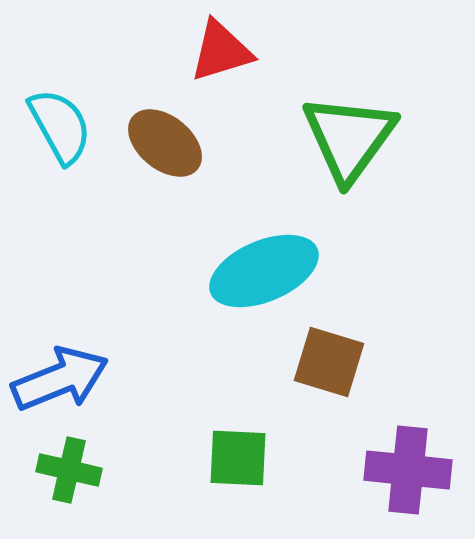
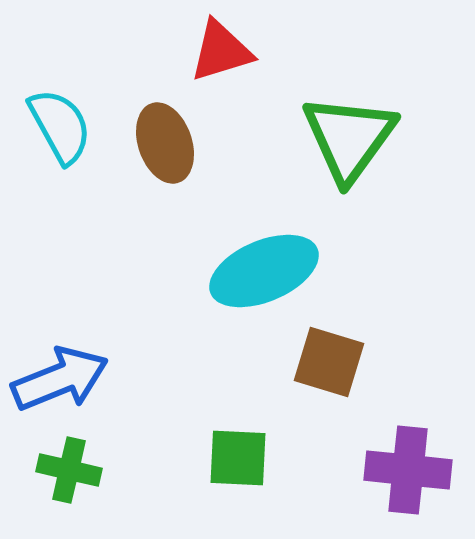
brown ellipse: rotated 32 degrees clockwise
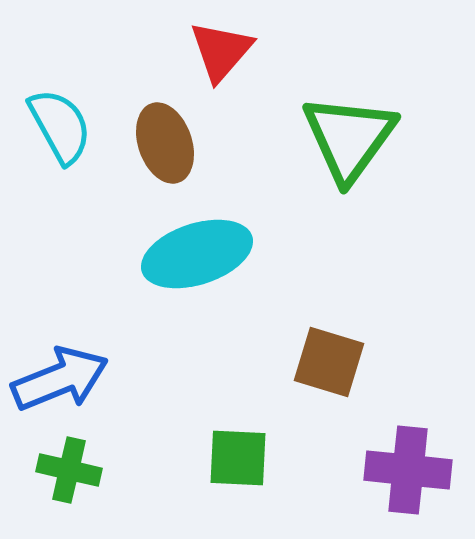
red triangle: rotated 32 degrees counterclockwise
cyan ellipse: moved 67 px left, 17 px up; rotated 5 degrees clockwise
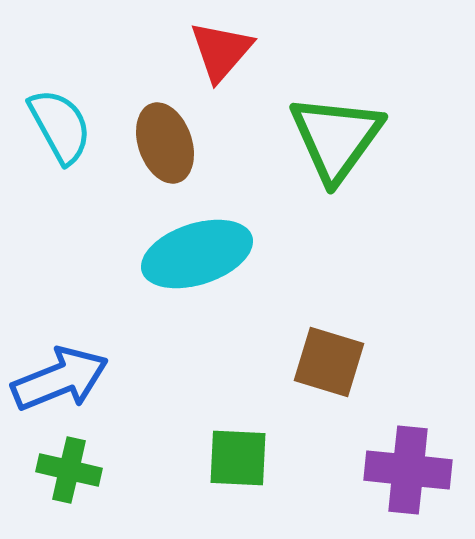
green triangle: moved 13 px left
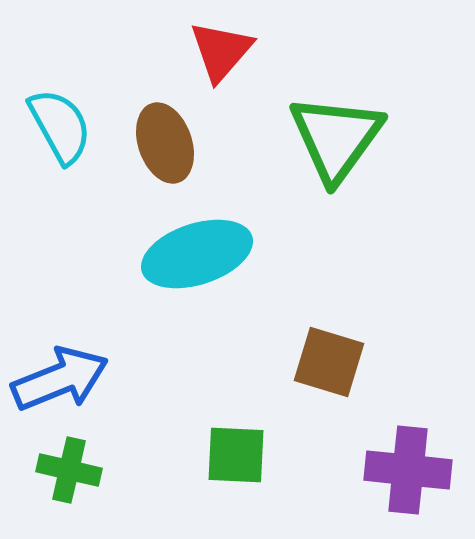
green square: moved 2 px left, 3 px up
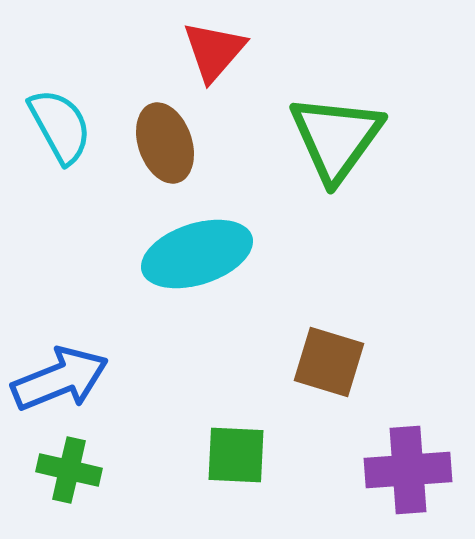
red triangle: moved 7 px left
purple cross: rotated 10 degrees counterclockwise
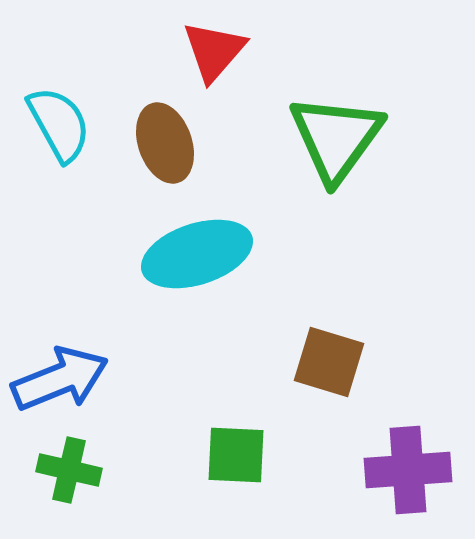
cyan semicircle: moved 1 px left, 2 px up
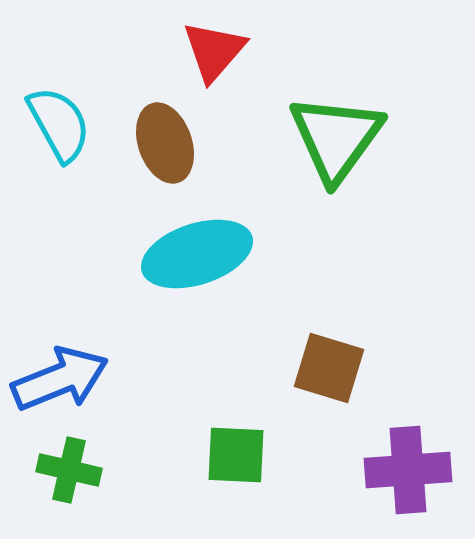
brown square: moved 6 px down
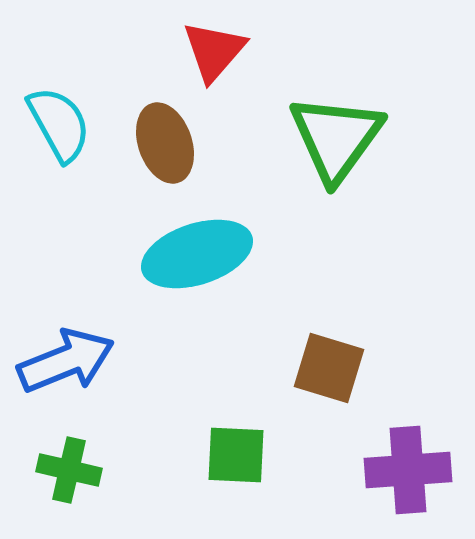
blue arrow: moved 6 px right, 18 px up
